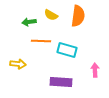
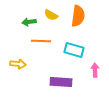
cyan rectangle: moved 7 px right
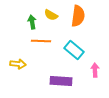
green arrow: moved 3 px right; rotated 88 degrees clockwise
cyan rectangle: rotated 24 degrees clockwise
purple rectangle: moved 1 px up
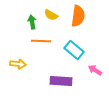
pink arrow: rotated 56 degrees counterclockwise
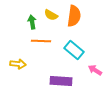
orange semicircle: moved 4 px left
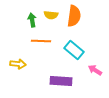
yellow semicircle: rotated 24 degrees counterclockwise
green arrow: moved 2 px up
